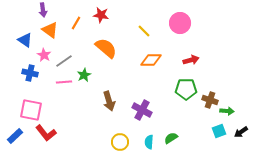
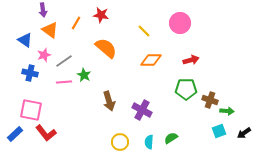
pink star: rotated 24 degrees clockwise
green star: rotated 16 degrees counterclockwise
black arrow: moved 3 px right, 1 px down
blue rectangle: moved 2 px up
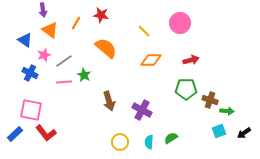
blue cross: rotated 14 degrees clockwise
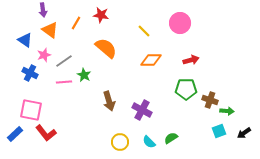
cyan semicircle: rotated 48 degrees counterclockwise
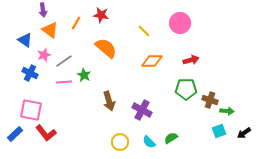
orange diamond: moved 1 px right, 1 px down
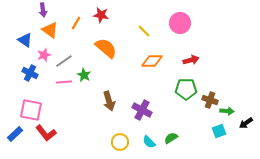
black arrow: moved 2 px right, 10 px up
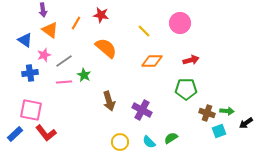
blue cross: rotated 35 degrees counterclockwise
brown cross: moved 3 px left, 13 px down
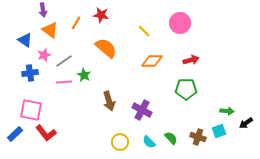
brown cross: moved 9 px left, 24 px down
green semicircle: rotated 80 degrees clockwise
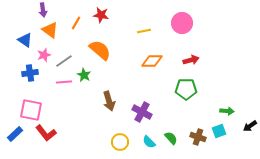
pink circle: moved 2 px right
yellow line: rotated 56 degrees counterclockwise
orange semicircle: moved 6 px left, 2 px down
purple cross: moved 2 px down
black arrow: moved 4 px right, 3 px down
